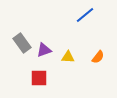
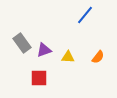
blue line: rotated 12 degrees counterclockwise
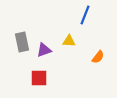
blue line: rotated 18 degrees counterclockwise
gray rectangle: moved 1 px up; rotated 24 degrees clockwise
yellow triangle: moved 1 px right, 16 px up
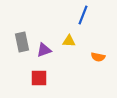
blue line: moved 2 px left
orange semicircle: rotated 64 degrees clockwise
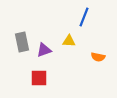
blue line: moved 1 px right, 2 px down
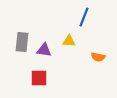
gray rectangle: rotated 18 degrees clockwise
purple triangle: rotated 28 degrees clockwise
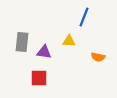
purple triangle: moved 2 px down
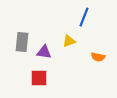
yellow triangle: rotated 24 degrees counterclockwise
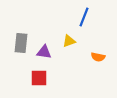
gray rectangle: moved 1 px left, 1 px down
